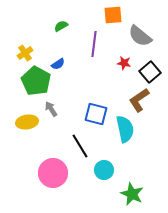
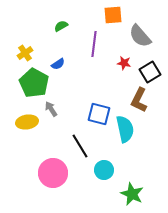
gray semicircle: rotated 10 degrees clockwise
black square: rotated 10 degrees clockwise
green pentagon: moved 2 px left, 2 px down
brown L-shape: rotated 30 degrees counterclockwise
blue square: moved 3 px right
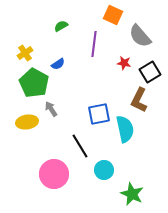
orange square: rotated 30 degrees clockwise
blue square: rotated 25 degrees counterclockwise
pink circle: moved 1 px right, 1 px down
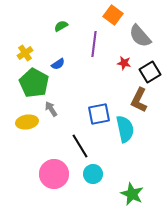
orange square: rotated 12 degrees clockwise
cyan circle: moved 11 px left, 4 px down
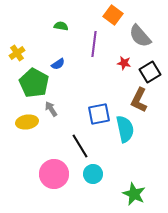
green semicircle: rotated 40 degrees clockwise
yellow cross: moved 8 px left
green star: moved 2 px right
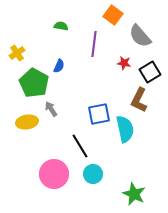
blue semicircle: moved 1 px right, 2 px down; rotated 32 degrees counterclockwise
